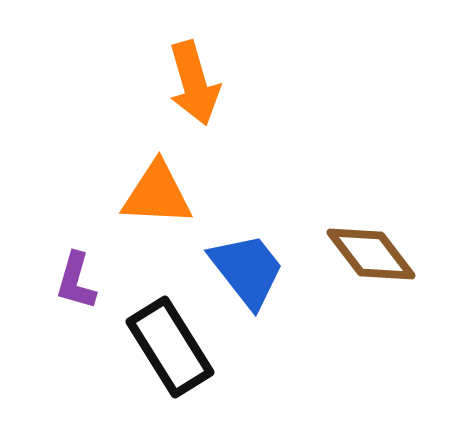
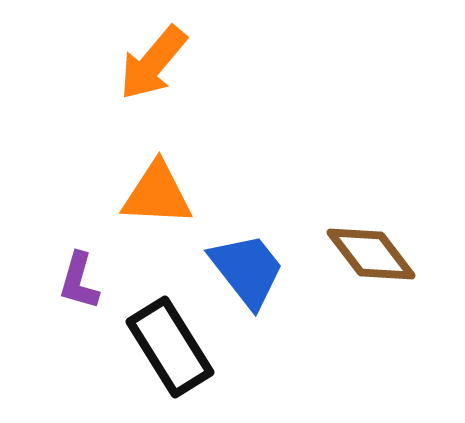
orange arrow: moved 41 px left, 20 px up; rotated 56 degrees clockwise
purple L-shape: moved 3 px right
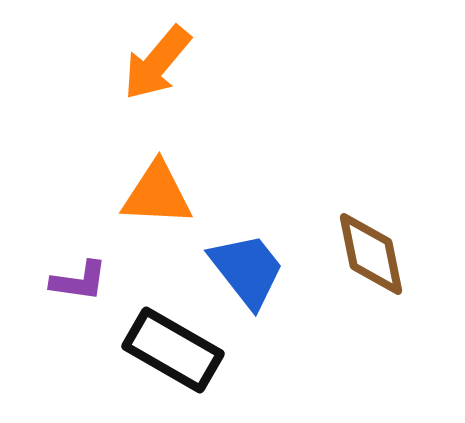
orange arrow: moved 4 px right
brown diamond: rotated 26 degrees clockwise
purple L-shape: rotated 98 degrees counterclockwise
black rectangle: moved 3 px right, 3 px down; rotated 28 degrees counterclockwise
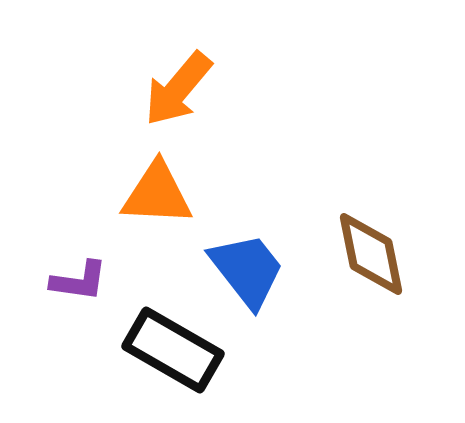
orange arrow: moved 21 px right, 26 px down
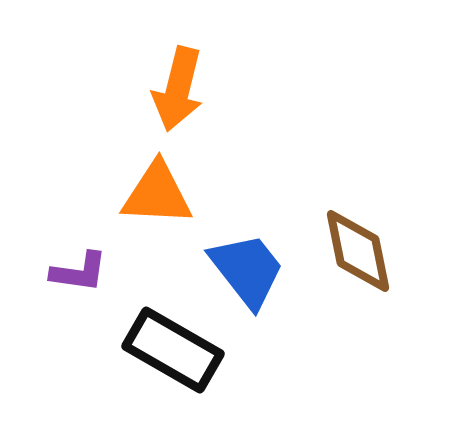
orange arrow: rotated 26 degrees counterclockwise
brown diamond: moved 13 px left, 3 px up
purple L-shape: moved 9 px up
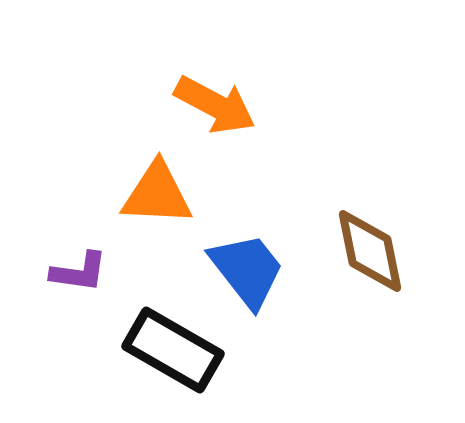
orange arrow: moved 37 px right, 16 px down; rotated 76 degrees counterclockwise
brown diamond: moved 12 px right
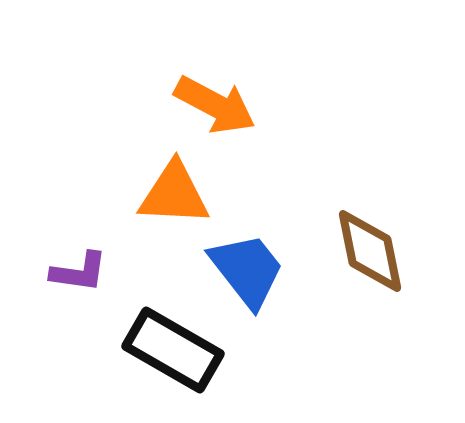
orange triangle: moved 17 px right
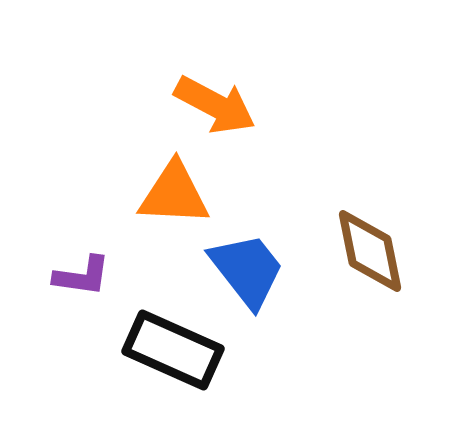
purple L-shape: moved 3 px right, 4 px down
black rectangle: rotated 6 degrees counterclockwise
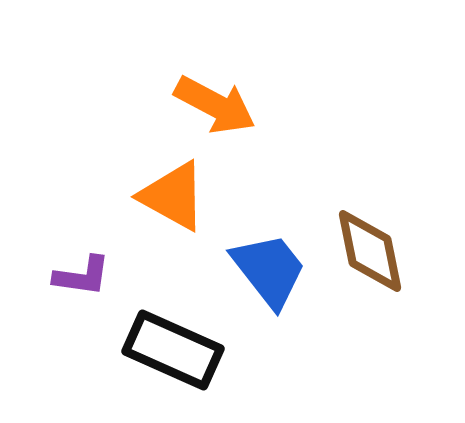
orange triangle: moved 1 px left, 2 px down; rotated 26 degrees clockwise
blue trapezoid: moved 22 px right
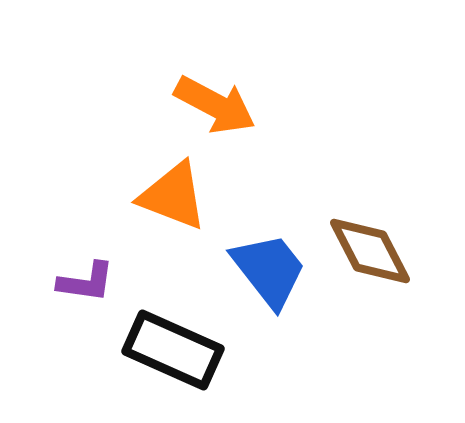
orange triangle: rotated 8 degrees counterclockwise
brown diamond: rotated 16 degrees counterclockwise
purple L-shape: moved 4 px right, 6 px down
